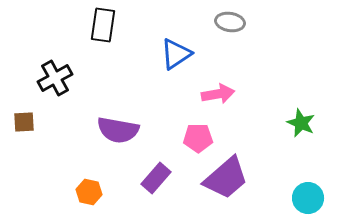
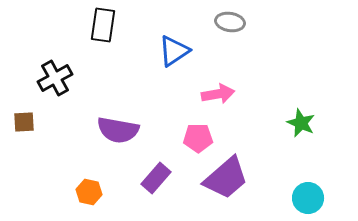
blue triangle: moved 2 px left, 3 px up
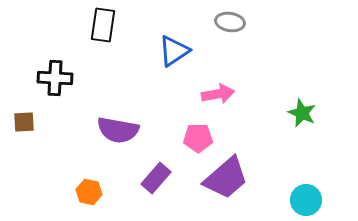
black cross: rotated 32 degrees clockwise
green star: moved 1 px right, 10 px up
cyan circle: moved 2 px left, 2 px down
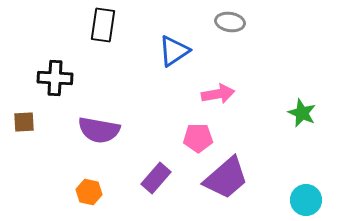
purple semicircle: moved 19 px left
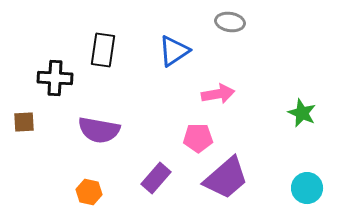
black rectangle: moved 25 px down
cyan circle: moved 1 px right, 12 px up
